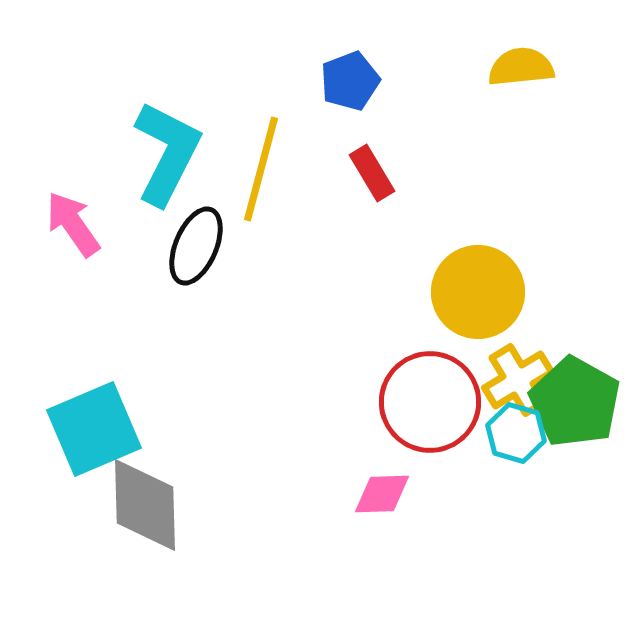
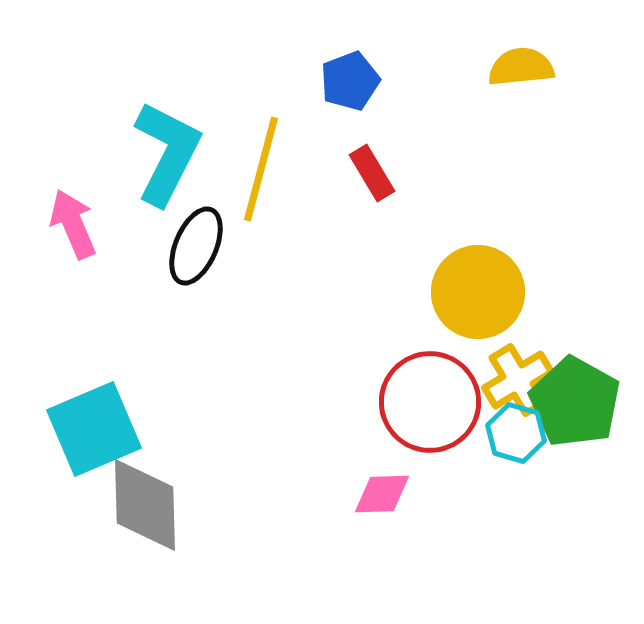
pink arrow: rotated 12 degrees clockwise
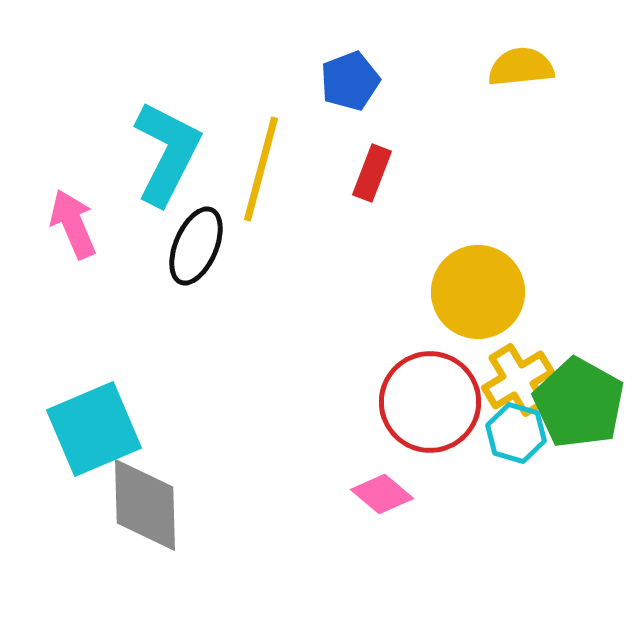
red rectangle: rotated 52 degrees clockwise
green pentagon: moved 4 px right, 1 px down
pink diamond: rotated 42 degrees clockwise
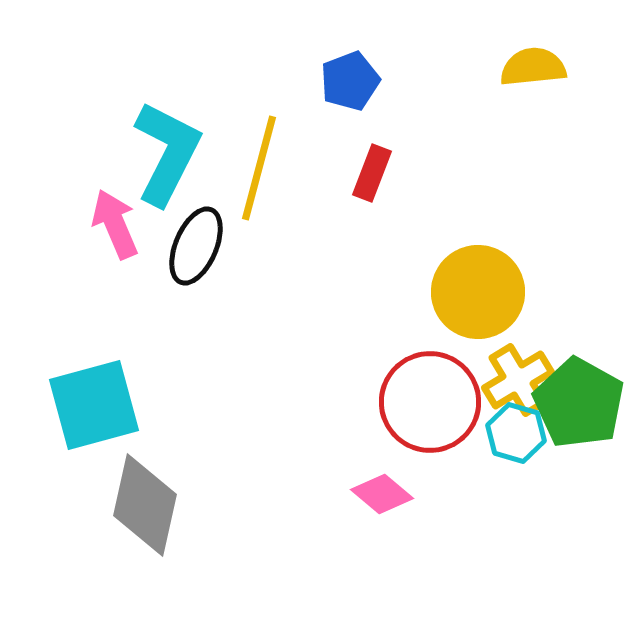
yellow semicircle: moved 12 px right
yellow line: moved 2 px left, 1 px up
pink arrow: moved 42 px right
cyan square: moved 24 px up; rotated 8 degrees clockwise
gray diamond: rotated 14 degrees clockwise
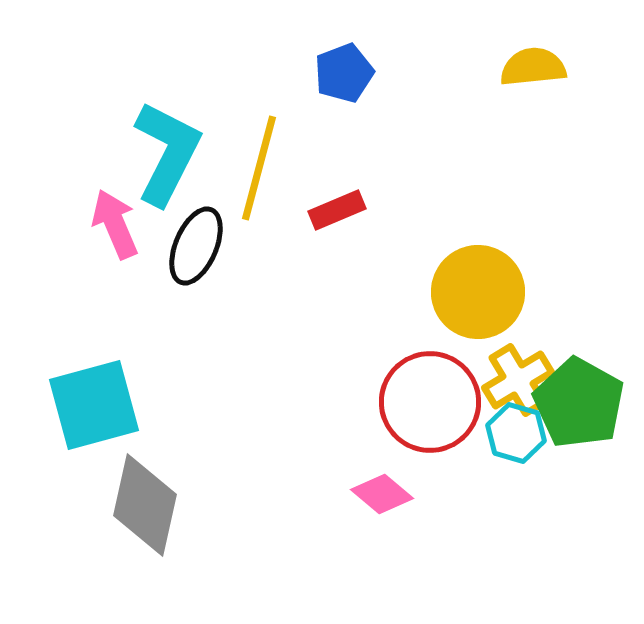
blue pentagon: moved 6 px left, 8 px up
red rectangle: moved 35 px left, 37 px down; rotated 46 degrees clockwise
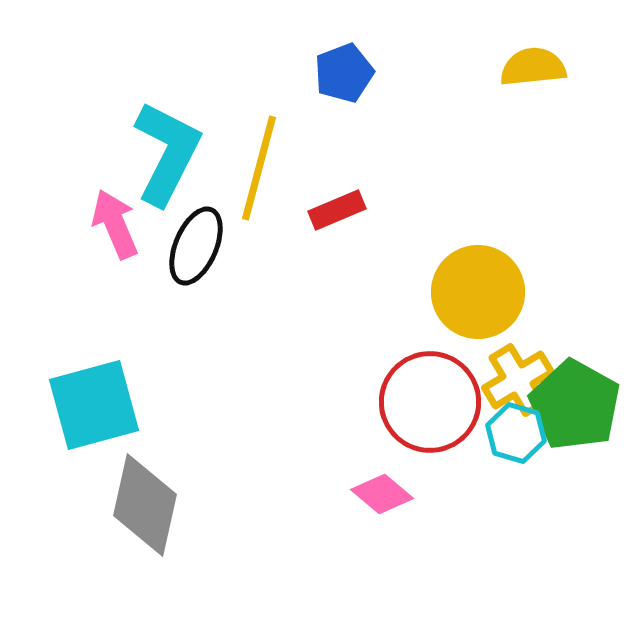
green pentagon: moved 4 px left, 2 px down
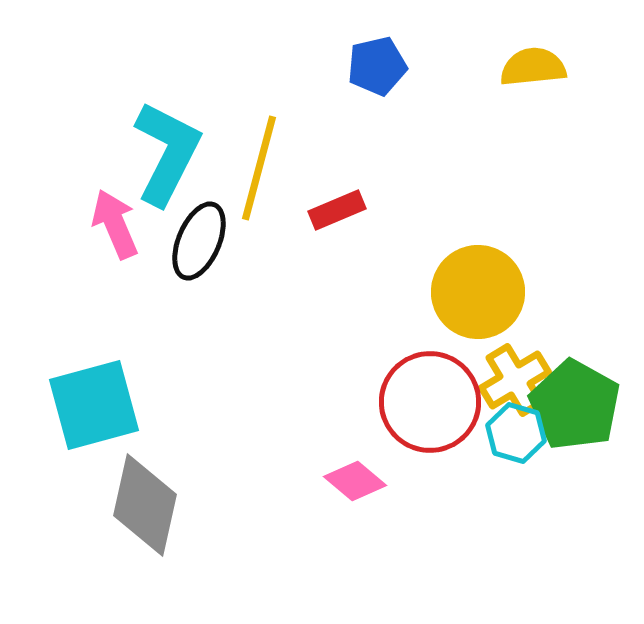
blue pentagon: moved 33 px right, 7 px up; rotated 8 degrees clockwise
black ellipse: moved 3 px right, 5 px up
yellow cross: moved 3 px left
pink diamond: moved 27 px left, 13 px up
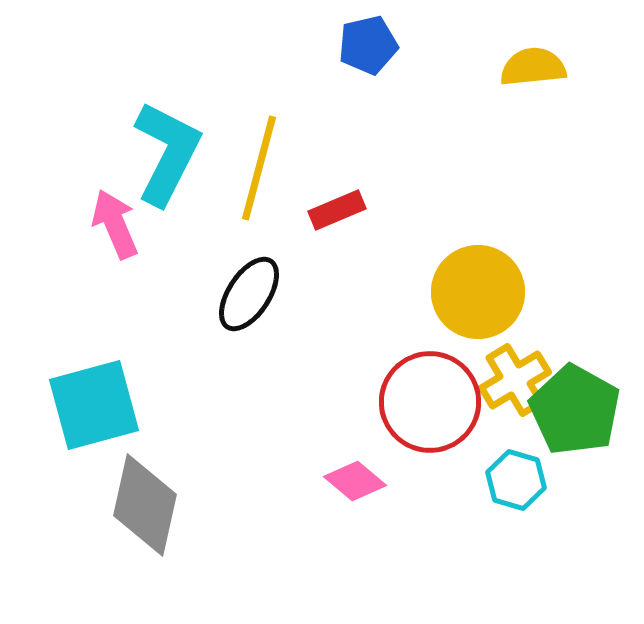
blue pentagon: moved 9 px left, 21 px up
black ellipse: moved 50 px right, 53 px down; rotated 10 degrees clockwise
green pentagon: moved 5 px down
cyan hexagon: moved 47 px down
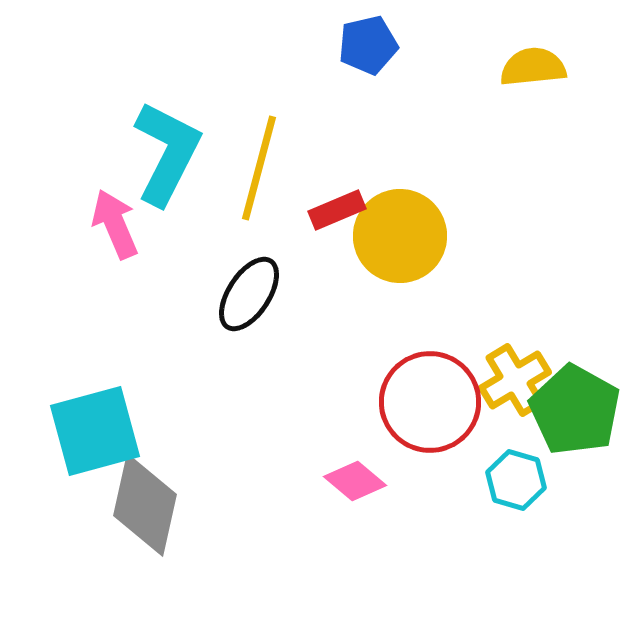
yellow circle: moved 78 px left, 56 px up
cyan square: moved 1 px right, 26 px down
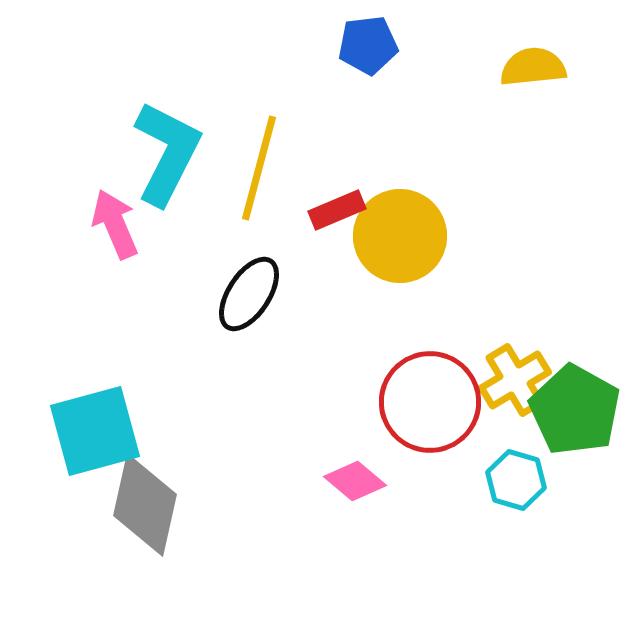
blue pentagon: rotated 6 degrees clockwise
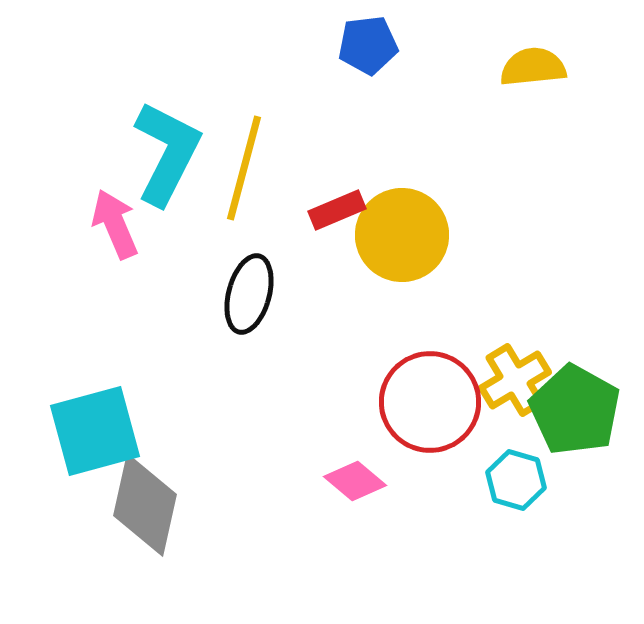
yellow line: moved 15 px left
yellow circle: moved 2 px right, 1 px up
black ellipse: rotated 18 degrees counterclockwise
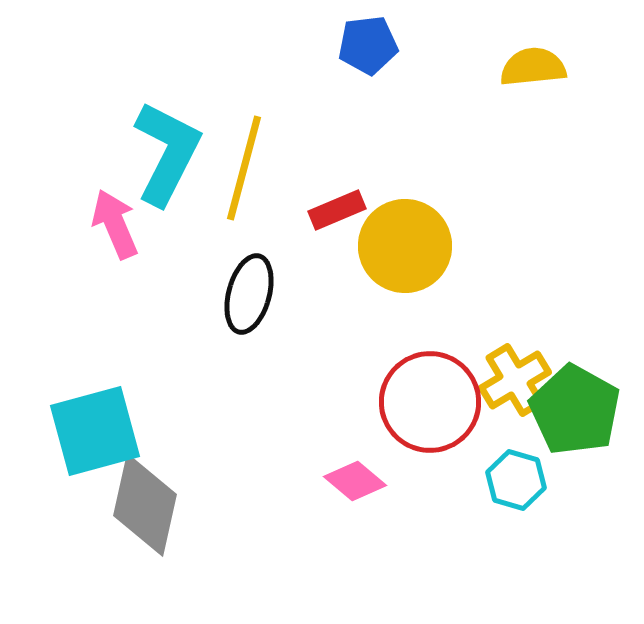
yellow circle: moved 3 px right, 11 px down
